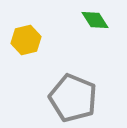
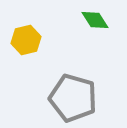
gray pentagon: rotated 6 degrees counterclockwise
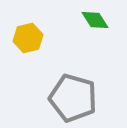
yellow hexagon: moved 2 px right, 2 px up
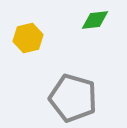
green diamond: rotated 64 degrees counterclockwise
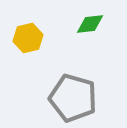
green diamond: moved 5 px left, 4 px down
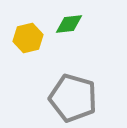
green diamond: moved 21 px left
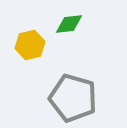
yellow hexagon: moved 2 px right, 7 px down
